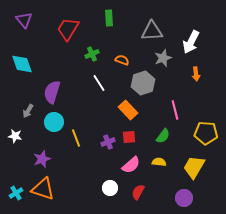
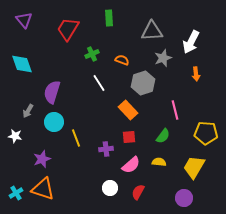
purple cross: moved 2 px left, 7 px down; rotated 16 degrees clockwise
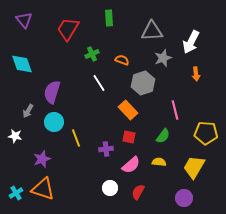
red square: rotated 16 degrees clockwise
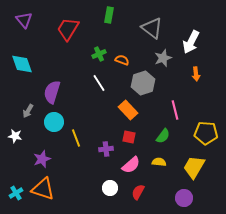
green rectangle: moved 3 px up; rotated 14 degrees clockwise
gray triangle: moved 3 px up; rotated 40 degrees clockwise
green cross: moved 7 px right
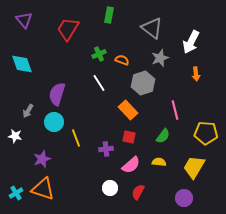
gray star: moved 3 px left
purple semicircle: moved 5 px right, 2 px down
